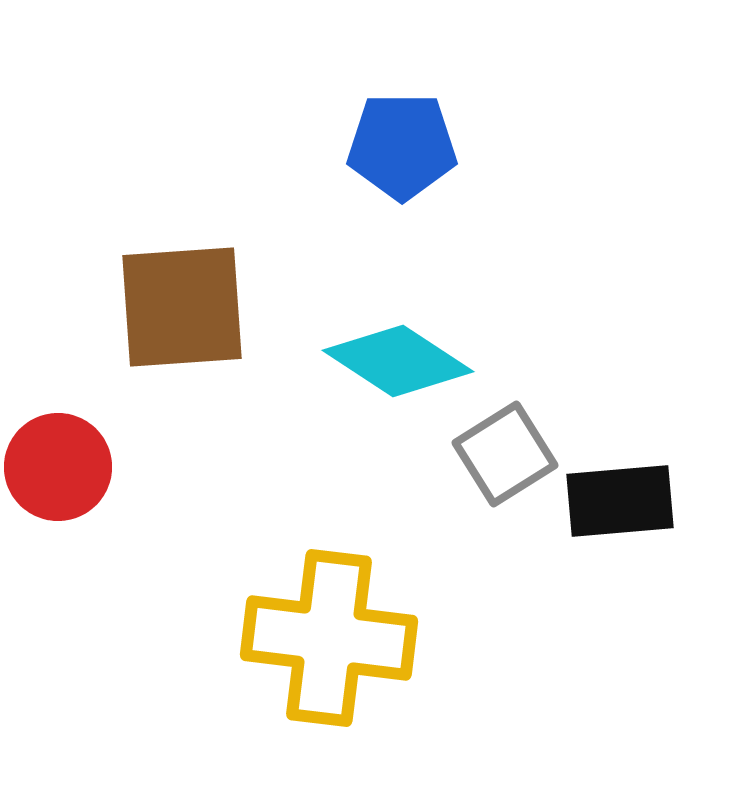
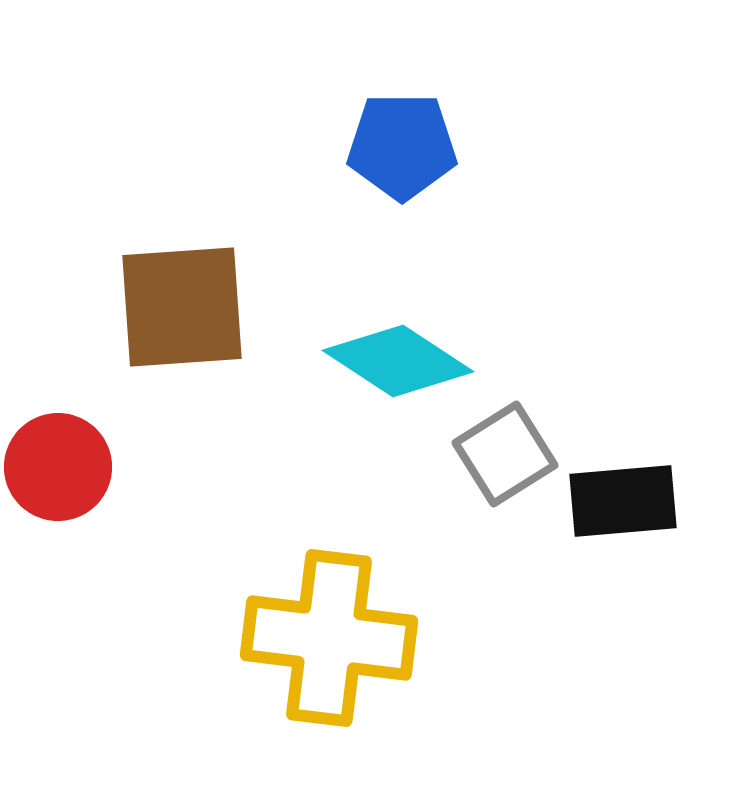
black rectangle: moved 3 px right
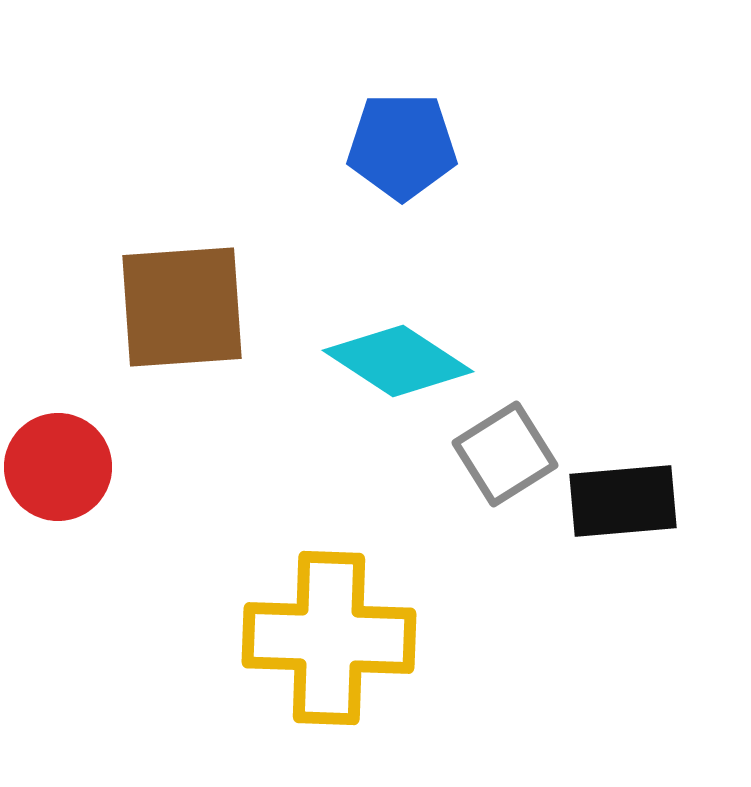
yellow cross: rotated 5 degrees counterclockwise
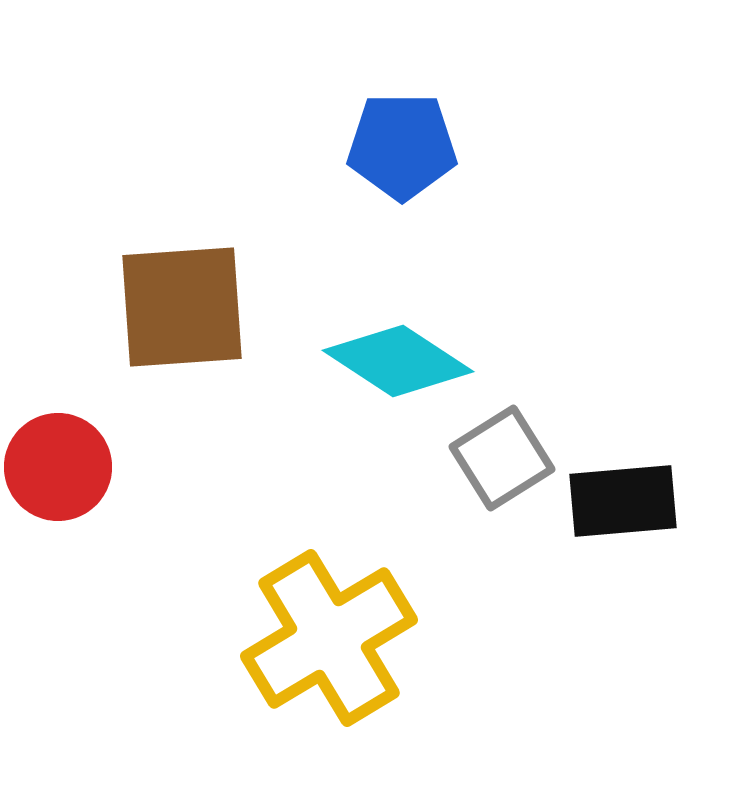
gray square: moved 3 px left, 4 px down
yellow cross: rotated 33 degrees counterclockwise
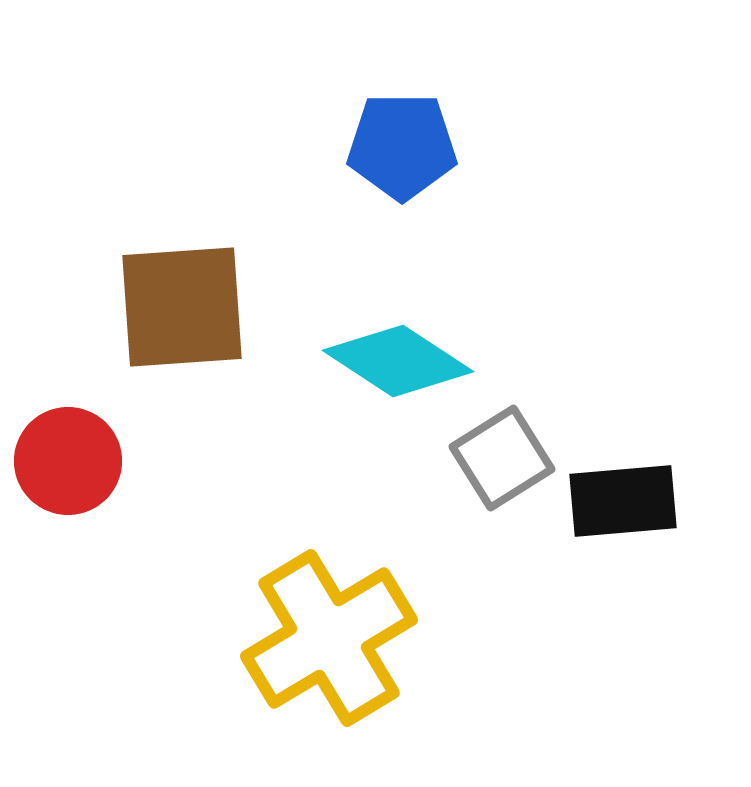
red circle: moved 10 px right, 6 px up
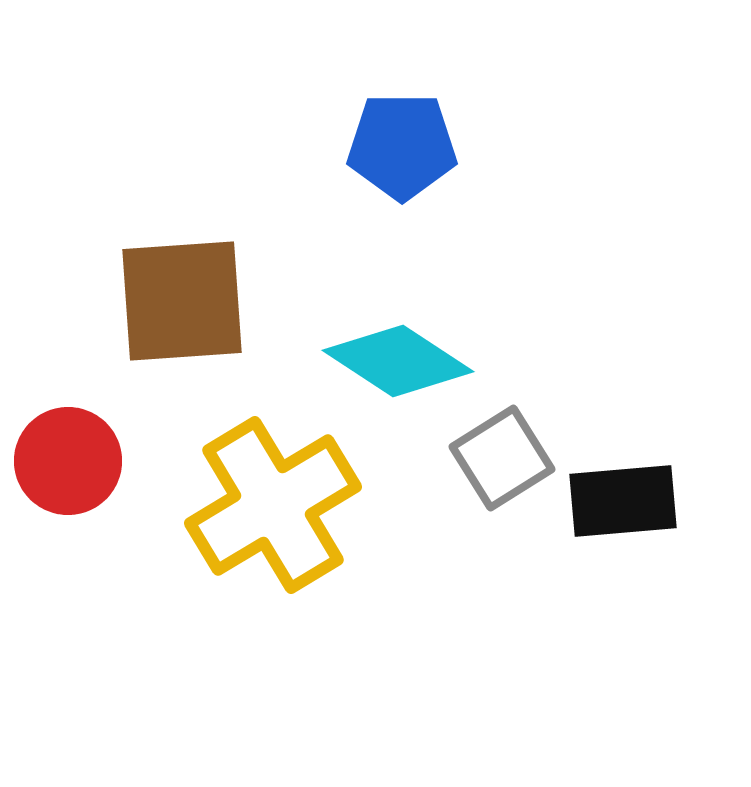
brown square: moved 6 px up
yellow cross: moved 56 px left, 133 px up
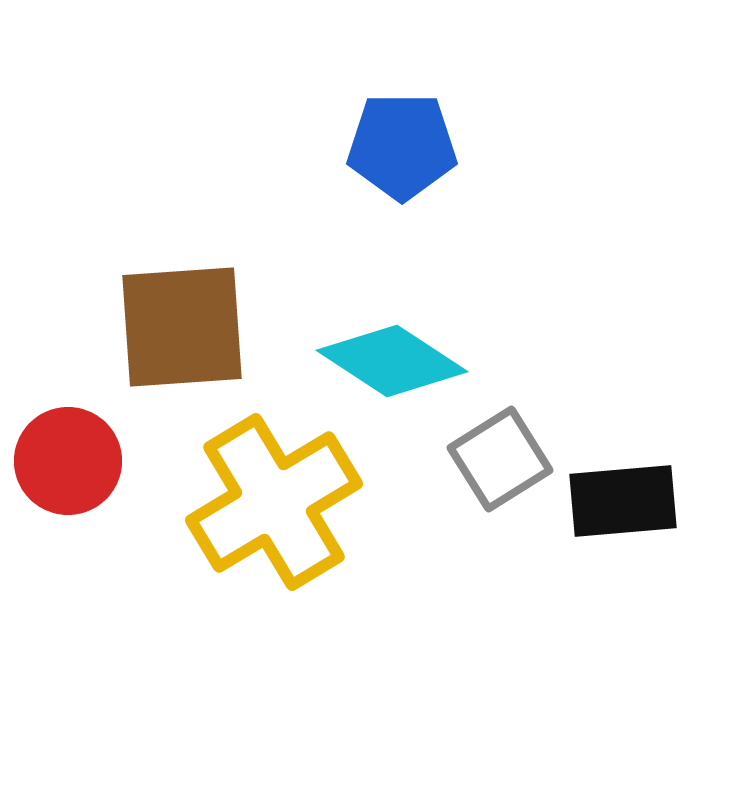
brown square: moved 26 px down
cyan diamond: moved 6 px left
gray square: moved 2 px left, 1 px down
yellow cross: moved 1 px right, 3 px up
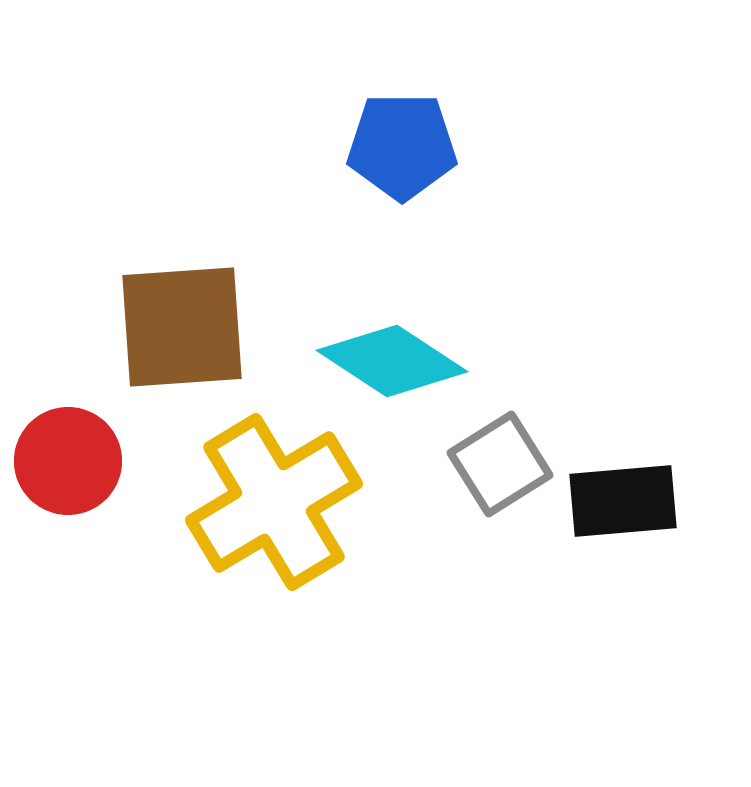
gray square: moved 5 px down
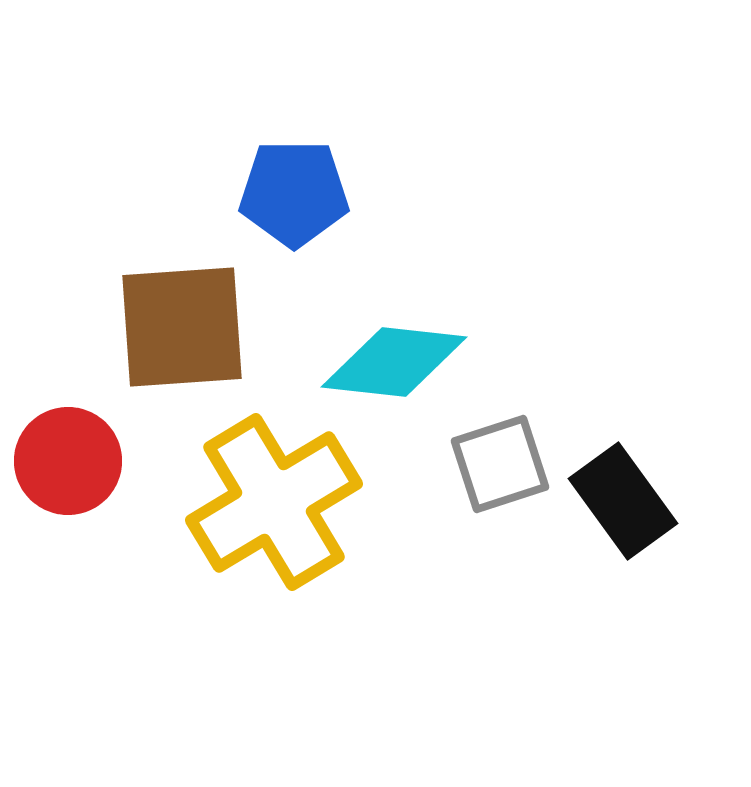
blue pentagon: moved 108 px left, 47 px down
cyan diamond: moved 2 px right, 1 px down; rotated 27 degrees counterclockwise
gray square: rotated 14 degrees clockwise
black rectangle: rotated 59 degrees clockwise
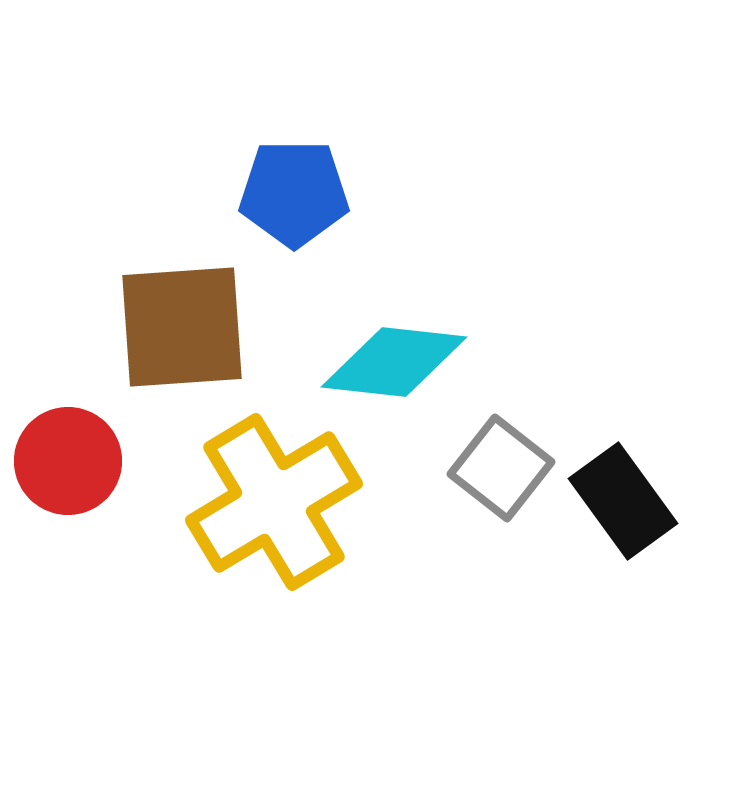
gray square: moved 1 px right, 4 px down; rotated 34 degrees counterclockwise
